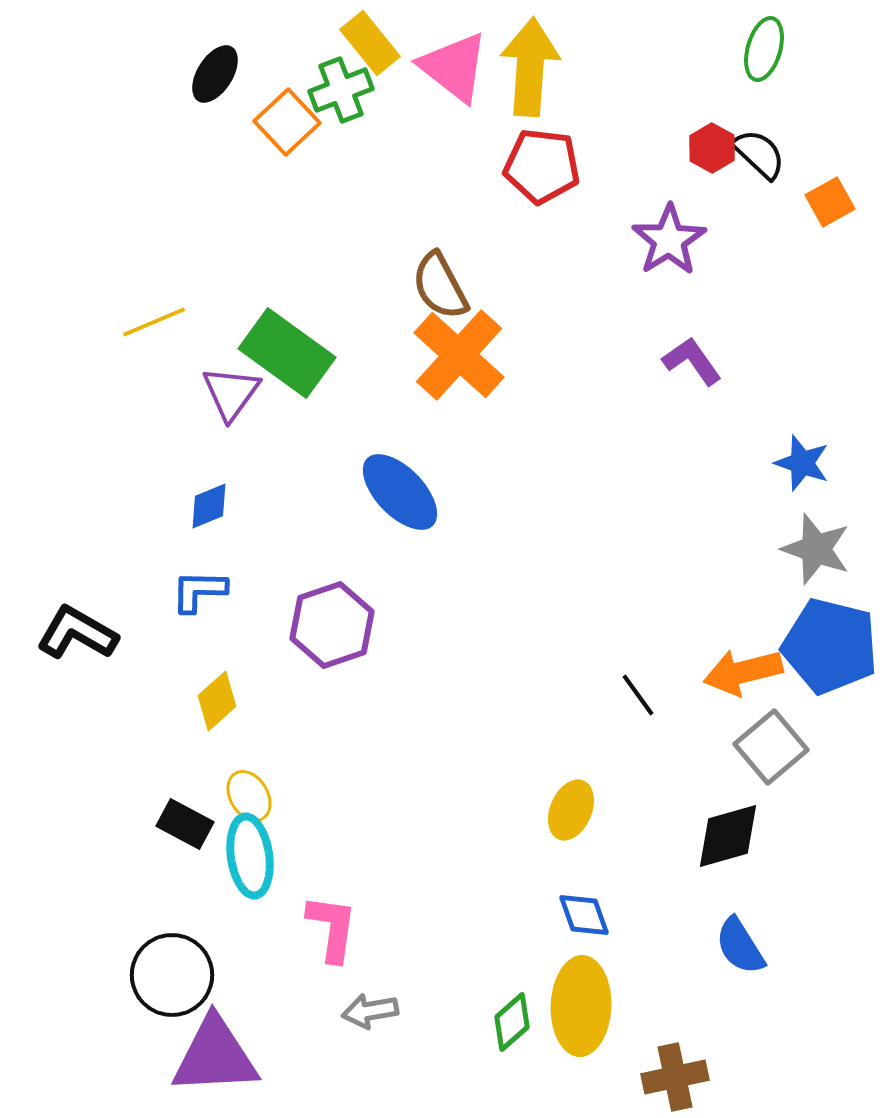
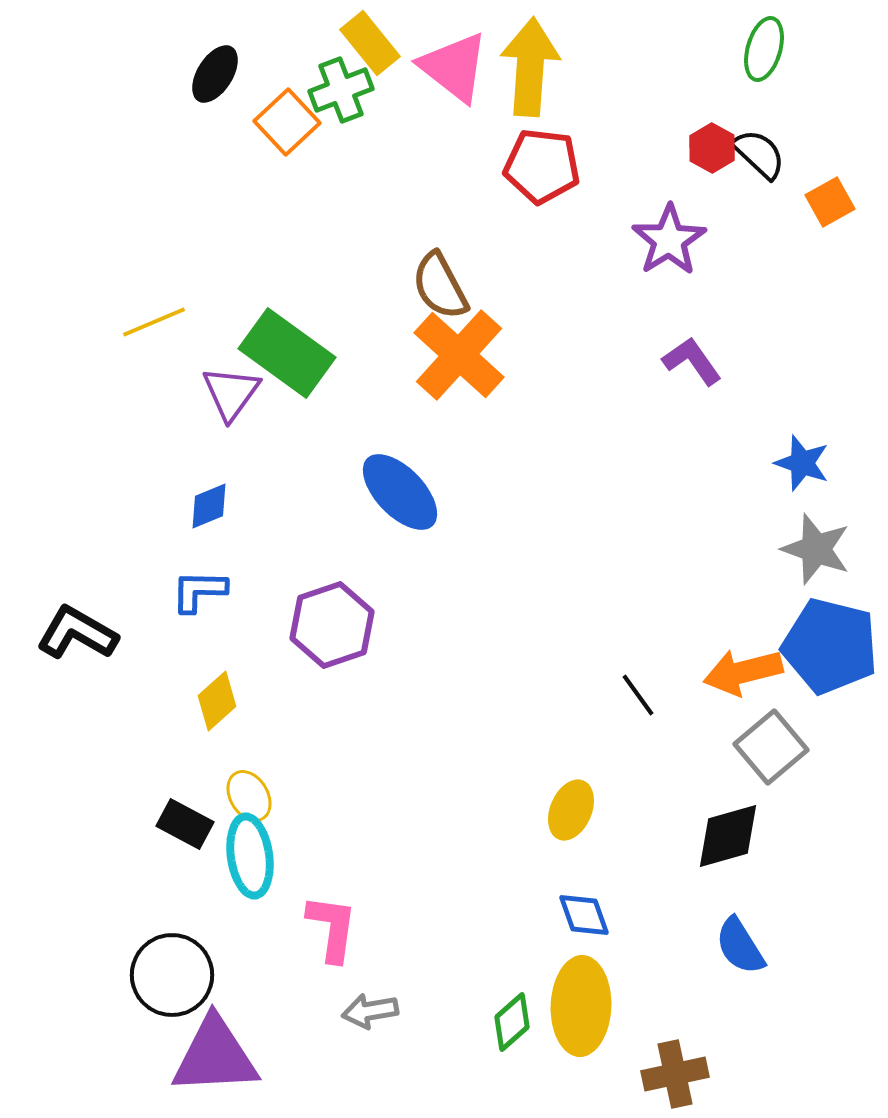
brown cross at (675, 1077): moved 3 px up
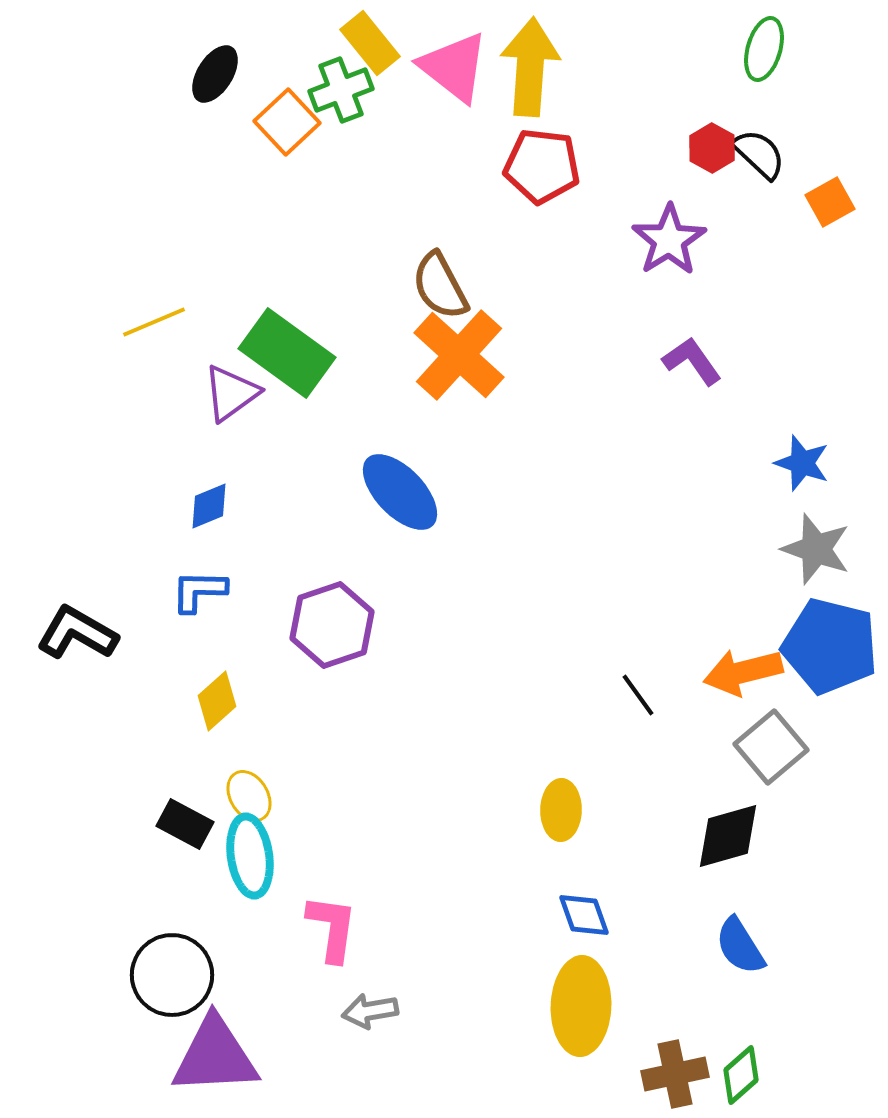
purple triangle at (231, 393): rotated 18 degrees clockwise
yellow ellipse at (571, 810): moved 10 px left; rotated 22 degrees counterclockwise
green diamond at (512, 1022): moved 229 px right, 53 px down
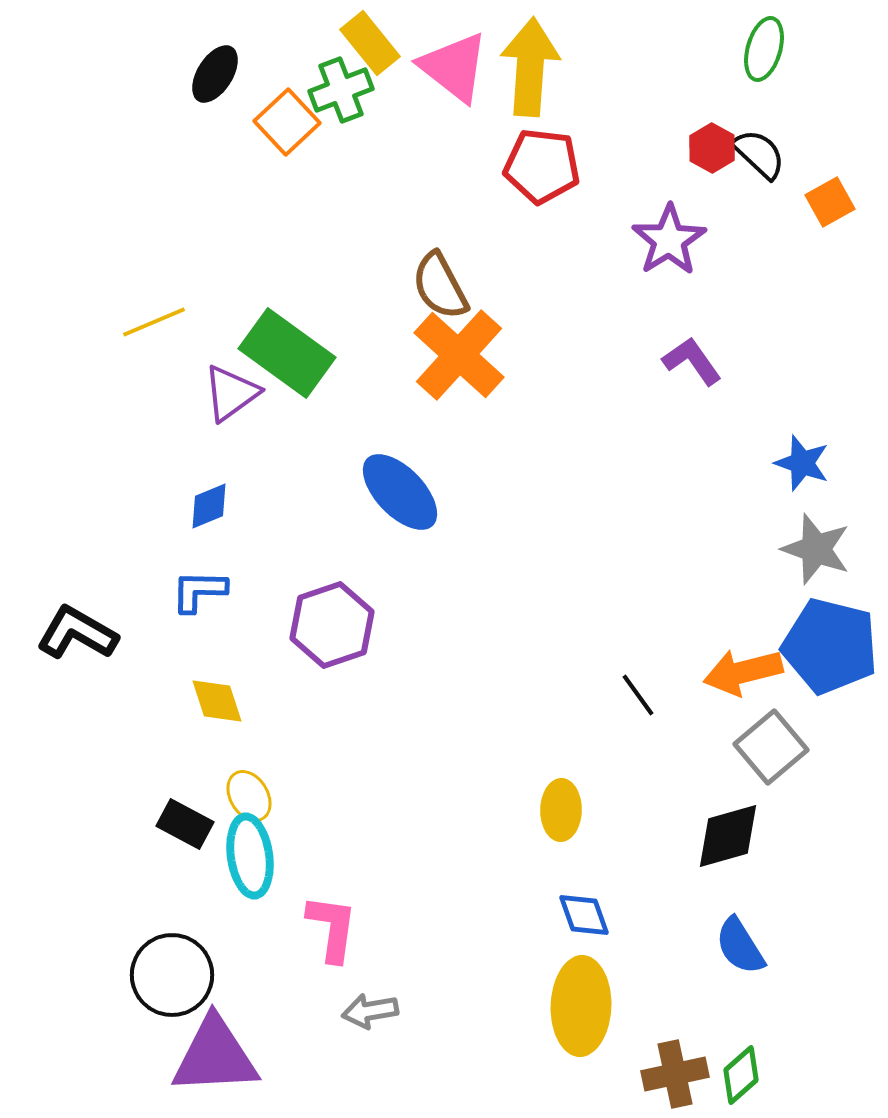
yellow diamond at (217, 701): rotated 66 degrees counterclockwise
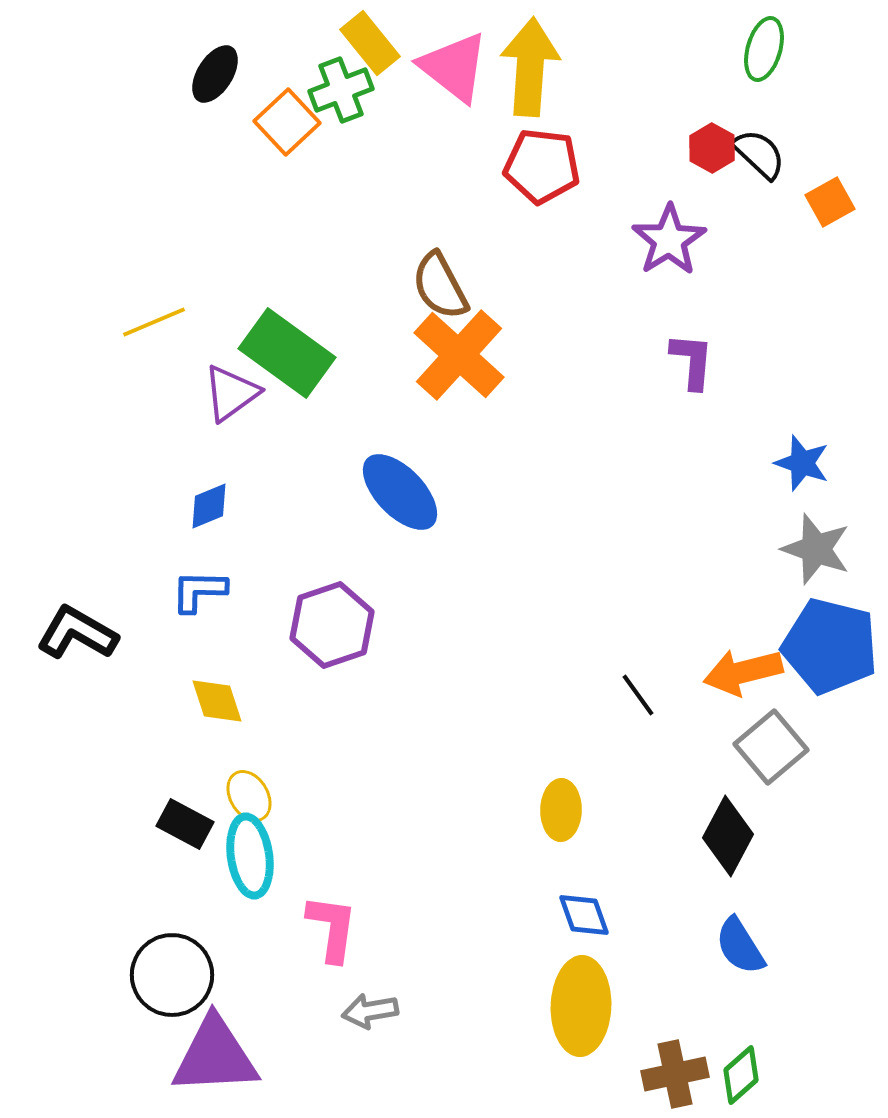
purple L-shape at (692, 361): rotated 40 degrees clockwise
black diamond at (728, 836): rotated 46 degrees counterclockwise
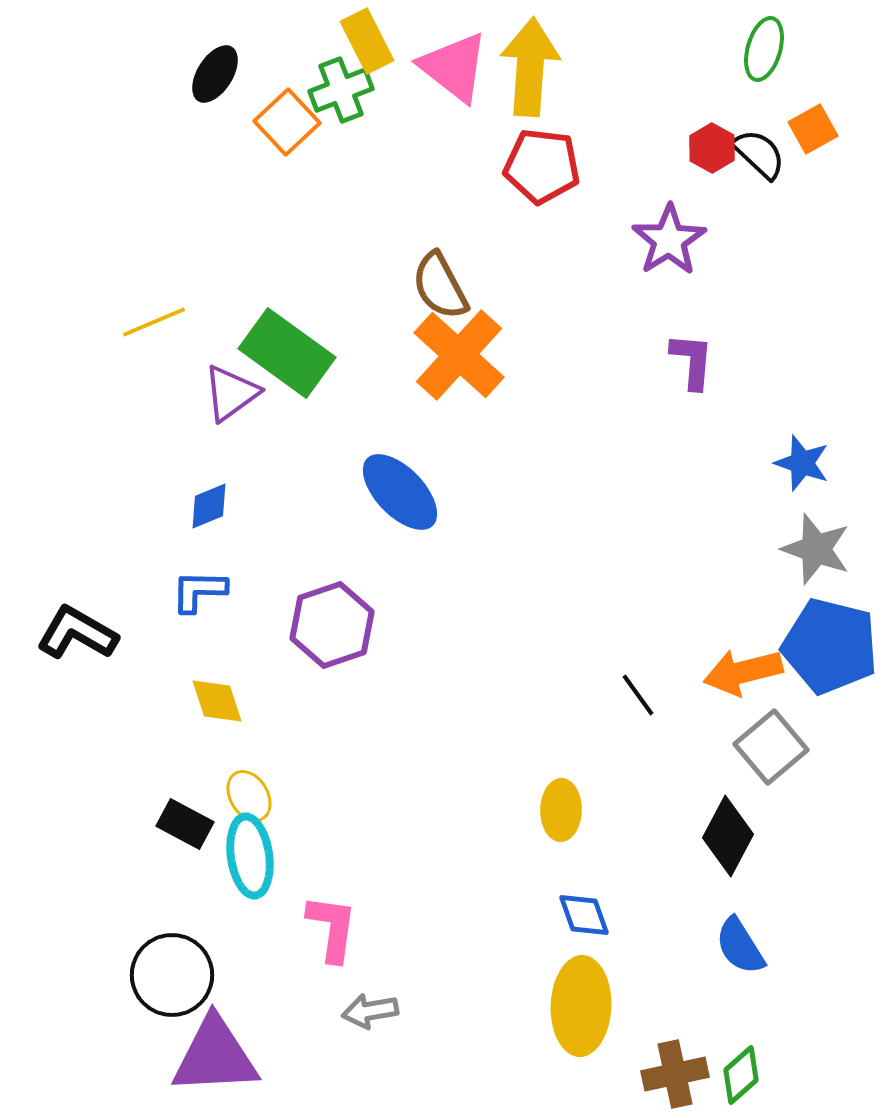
yellow rectangle at (370, 43): moved 3 px left, 2 px up; rotated 12 degrees clockwise
orange square at (830, 202): moved 17 px left, 73 px up
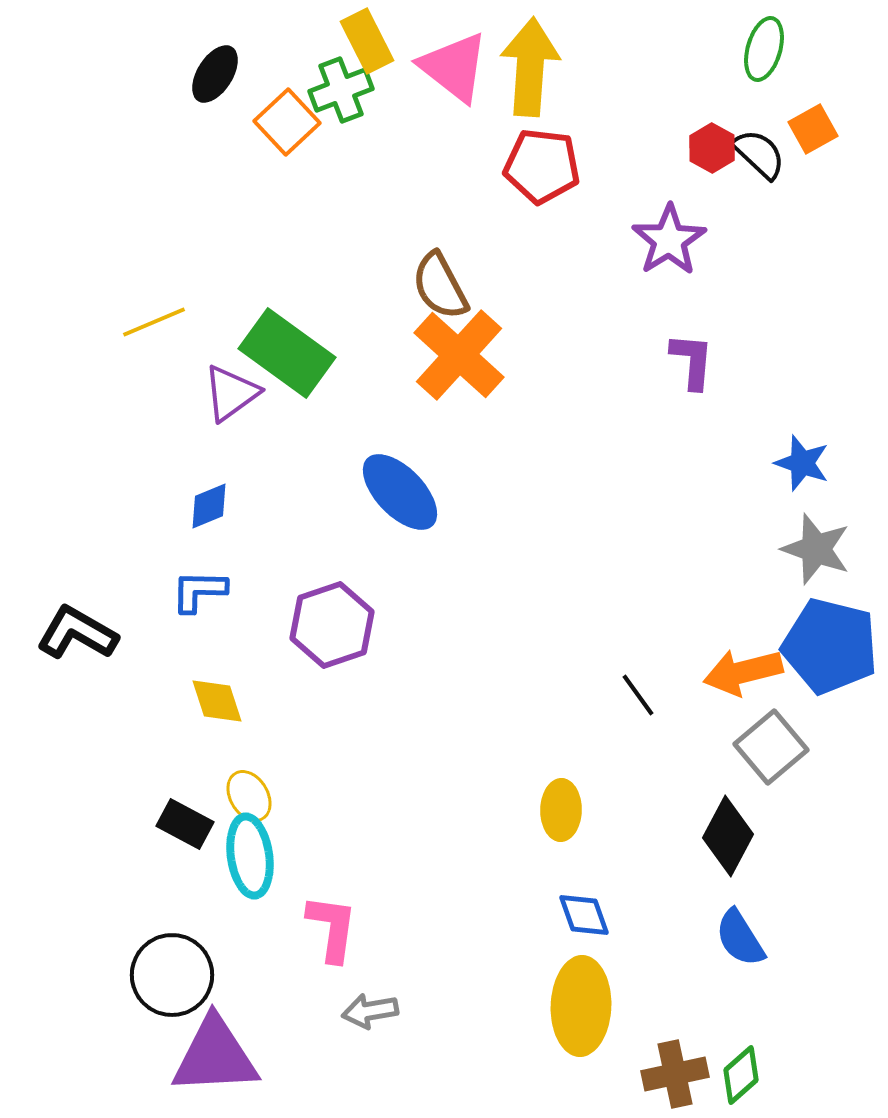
blue semicircle at (740, 946): moved 8 px up
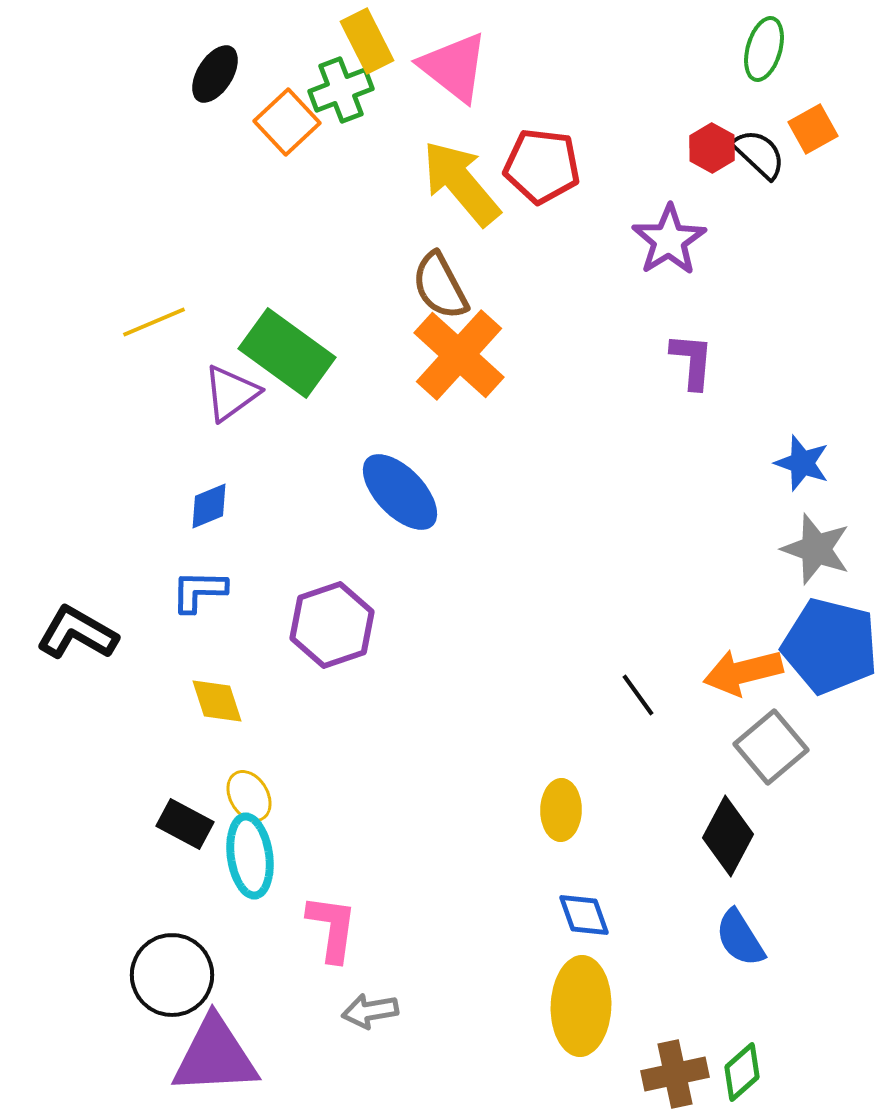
yellow arrow at (530, 67): moved 69 px left, 116 px down; rotated 44 degrees counterclockwise
green diamond at (741, 1075): moved 1 px right, 3 px up
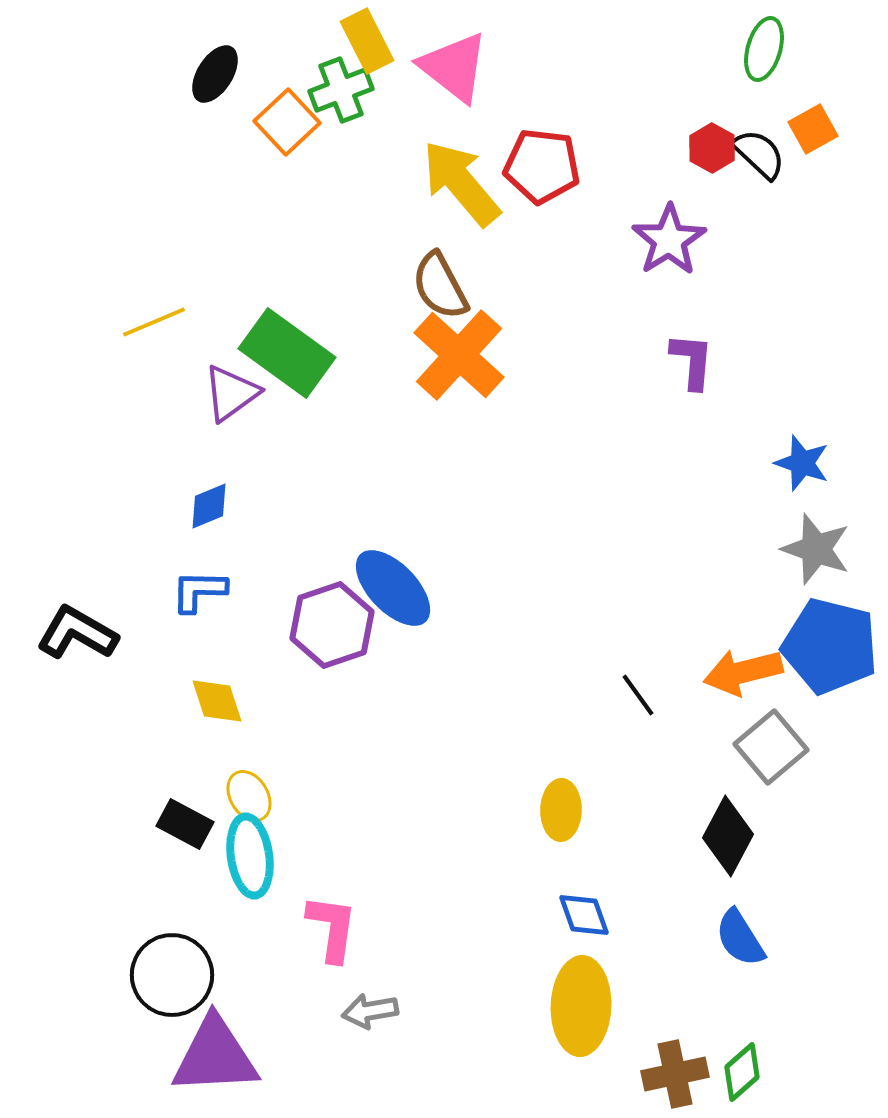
blue ellipse at (400, 492): moved 7 px left, 96 px down
